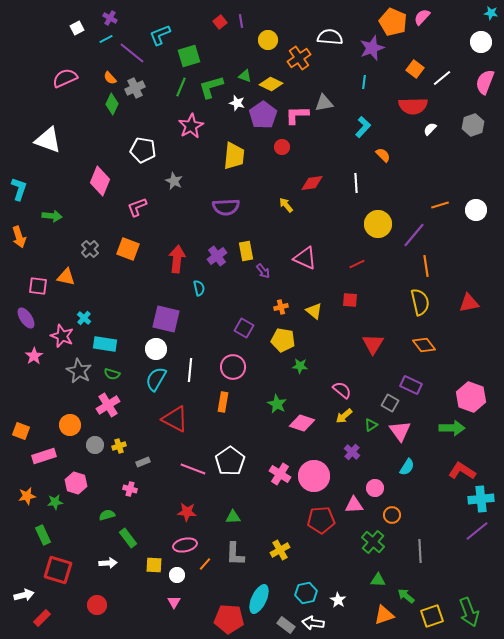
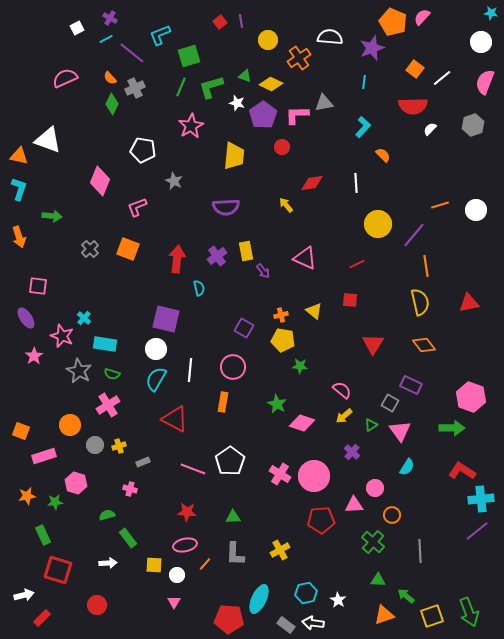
orange triangle at (66, 277): moved 47 px left, 121 px up
orange cross at (281, 307): moved 8 px down
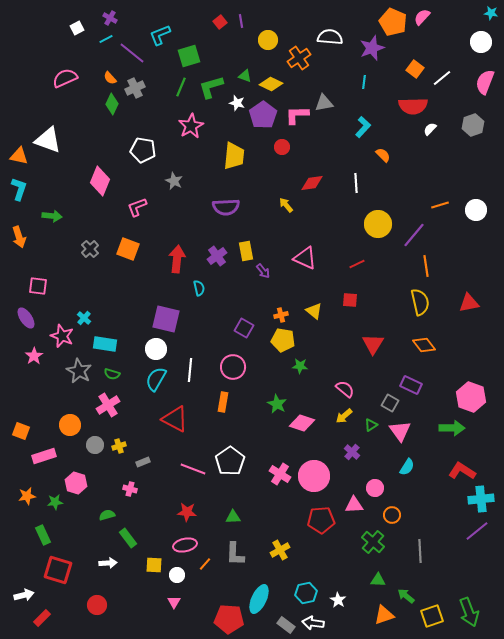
pink semicircle at (342, 390): moved 3 px right, 1 px up
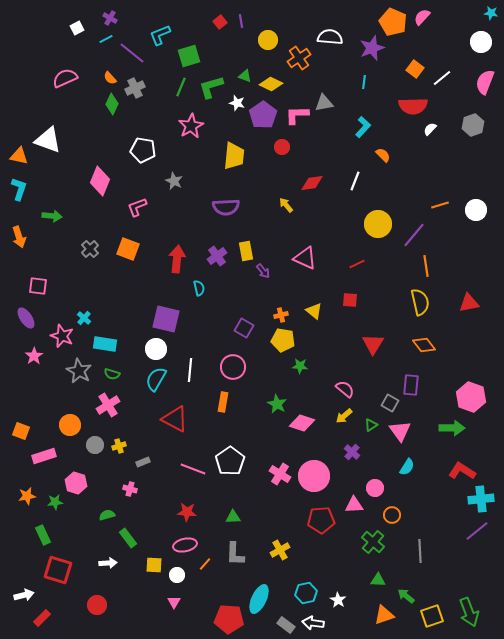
white line at (356, 183): moved 1 px left, 2 px up; rotated 24 degrees clockwise
purple rectangle at (411, 385): rotated 70 degrees clockwise
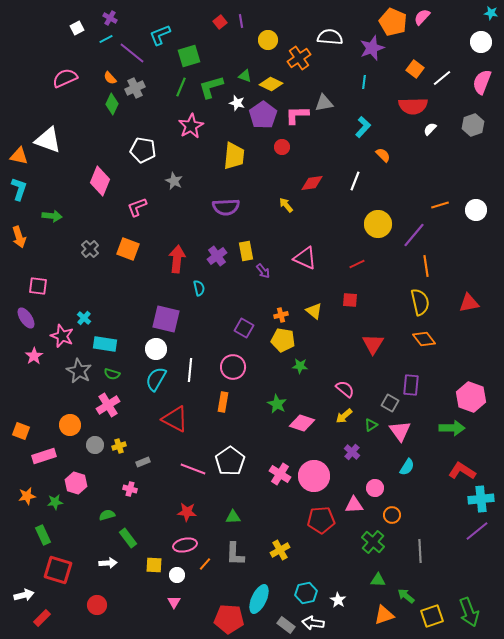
pink semicircle at (485, 82): moved 3 px left
orange diamond at (424, 345): moved 6 px up
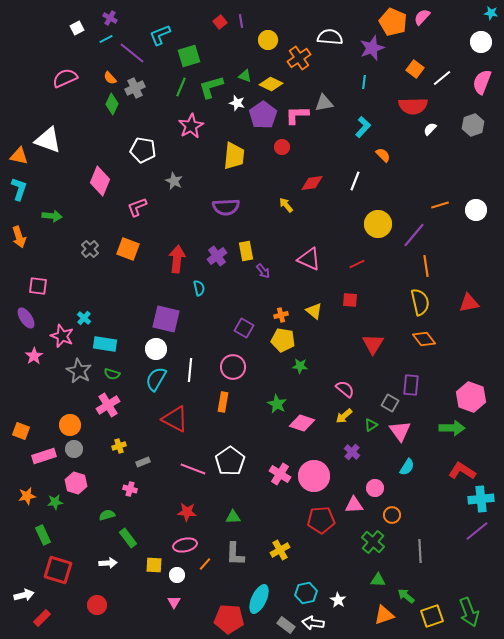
pink triangle at (305, 258): moved 4 px right, 1 px down
gray circle at (95, 445): moved 21 px left, 4 px down
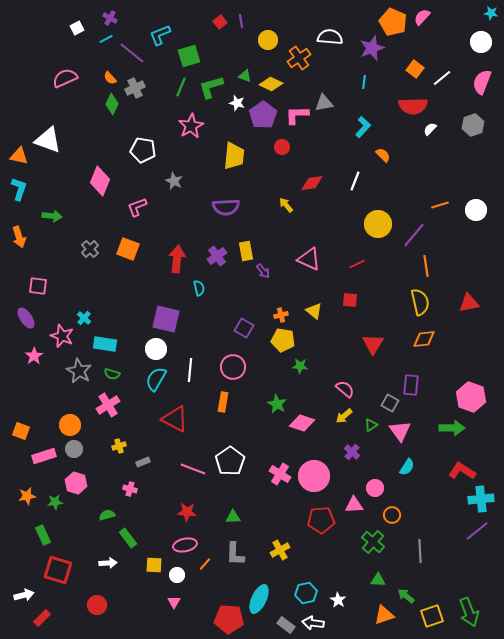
orange diamond at (424, 339): rotated 60 degrees counterclockwise
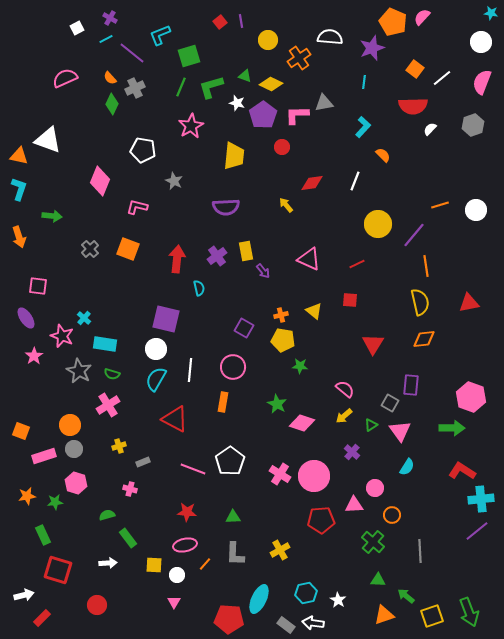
pink L-shape at (137, 207): rotated 35 degrees clockwise
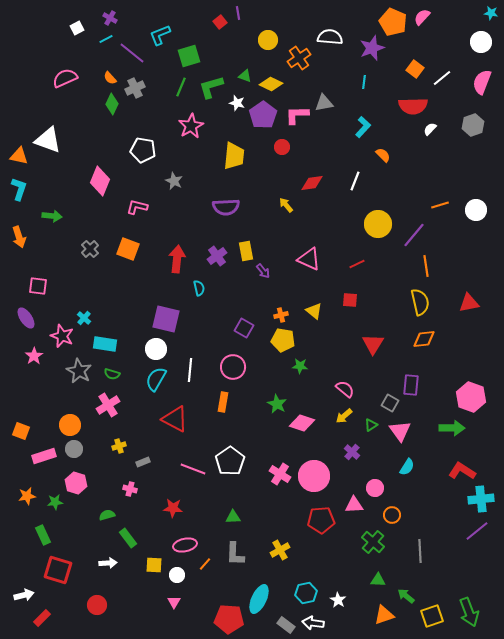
purple line at (241, 21): moved 3 px left, 8 px up
red star at (187, 512): moved 14 px left, 4 px up
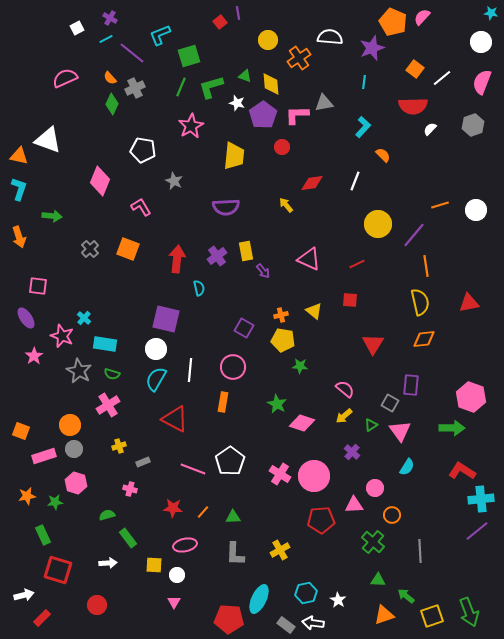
yellow diamond at (271, 84): rotated 60 degrees clockwise
pink L-shape at (137, 207): moved 4 px right; rotated 45 degrees clockwise
orange line at (205, 564): moved 2 px left, 52 px up
